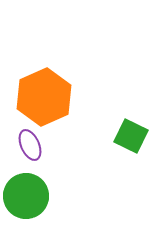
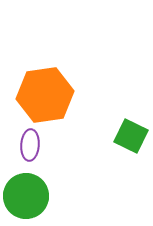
orange hexagon: moved 1 px right, 2 px up; rotated 16 degrees clockwise
purple ellipse: rotated 28 degrees clockwise
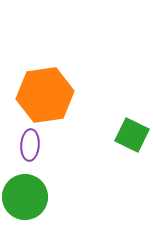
green square: moved 1 px right, 1 px up
green circle: moved 1 px left, 1 px down
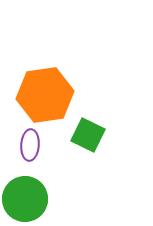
green square: moved 44 px left
green circle: moved 2 px down
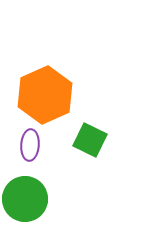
orange hexagon: rotated 16 degrees counterclockwise
green square: moved 2 px right, 5 px down
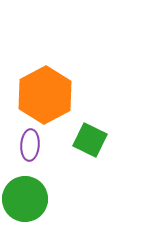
orange hexagon: rotated 4 degrees counterclockwise
